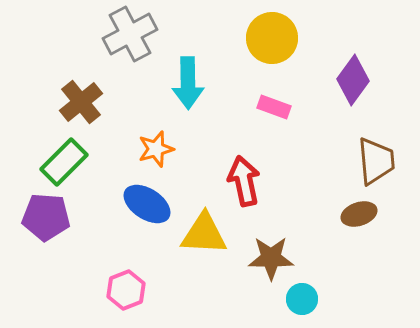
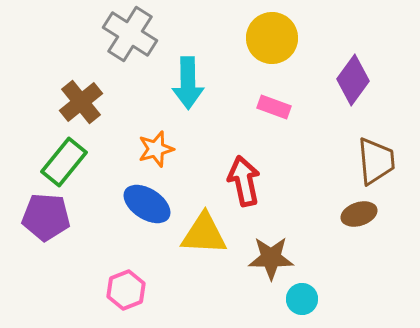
gray cross: rotated 30 degrees counterclockwise
green rectangle: rotated 6 degrees counterclockwise
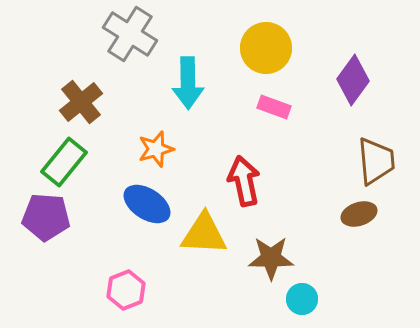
yellow circle: moved 6 px left, 10 px down
